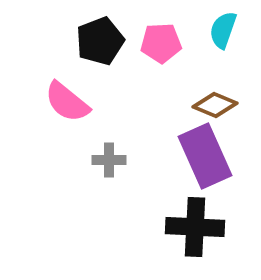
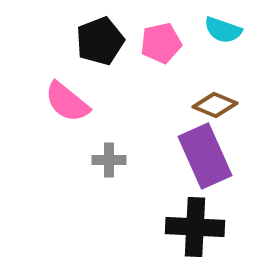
cyan semicircle: rotated 90 degrees counterclockwise
pink pentagon: rotated 9 degrees counterclockwise
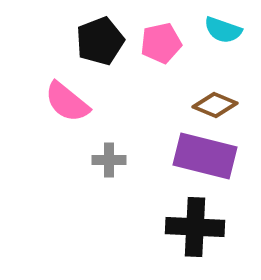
purple rectangle: rotated 52 degrees counterclockwise
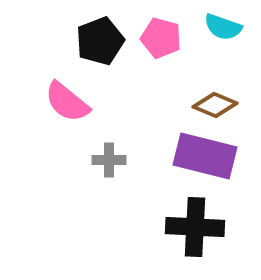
cyan semicircle: moved 3 px up
pink pentagon: moved 5 px up; rotated 27 degrees clockwise
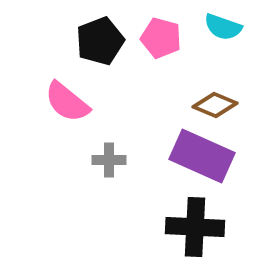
purple rectangle: moved 3 px left; rotated 10 degrees clockwise
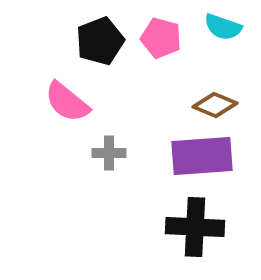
purple rectangle: rotated 28 degrees counterclockwise
gray cross: moved 7 px up
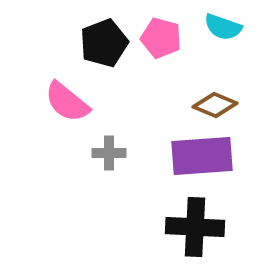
black pentagon: moved 4 px right, 2 px down
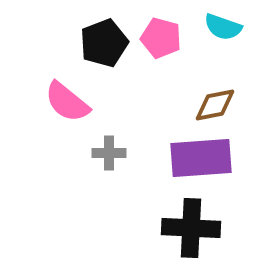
brown diamond: rotated 33 degrees counterclockwise
purple rectangle: moved 1 px left, 2 px down
black cross: moved 4 px left, 1 px down
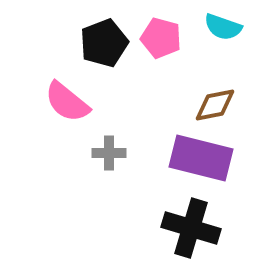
purple rectangle: rotated 18 degrees clockwise
black cross: rotated 14 degrees clockwise
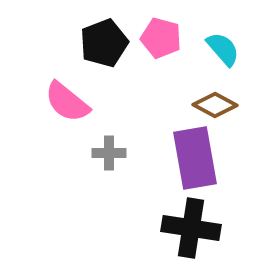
cyan semicircle: moved 22 px down; rotated 150 degrees counterclockwise
brown diamond: rotated 39 degrees clockwise
purple rectangle: moved 6 px left; rotated 66 degrees clockwise
black cross: rotated 8 degrees counterclockwise
